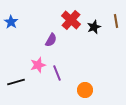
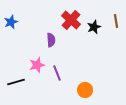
blue star: rotated 16 degrees clockwise
purple semicircle: rotated 32 degrees counterclockwise
pink star: moved 1 px left
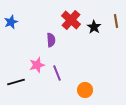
black star: rotated 16 degrees counterclockwise
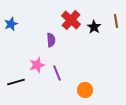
blue star: moved 2 px down
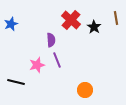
brown line: moved 3 px up
purple line: moved 13 px up
black line: rotated 30 degrees clockwise
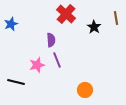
red cross: moved 5 px left, 6 px up
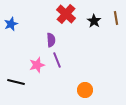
black star: moved 6 px up
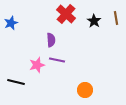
blue star: moved 1 px up
purple line: rotated 56 degrees counterclockwise
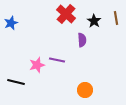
purple semicircle: moved 31 px right
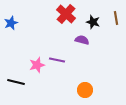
black star: moved 1 px left, 1 px down; rotated 16 degrees counterclockwise
purple semicircle: rotated 72 degrees counterclockwise
